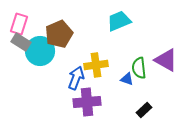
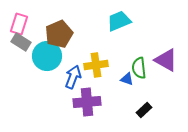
cyan circle: moved 7 px right, 5 px down
blue arrow: moved 3 px left, 1 px up
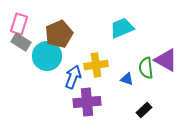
cyan trapezoid: moved 3 px right, 7 px down
green semicircle: moved 7 px right
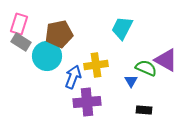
cyan trapezoid: rotated 40 degrees counterclockwise
brown pentagon: rotated 12 degrees clockwise
green semicircle: rotated 120 degrees clockwise
blue triangle: moved 4 px right, 2 px down; rotated 40 degrees clockwise
black rectangle: rotated 49 degrees clockwise
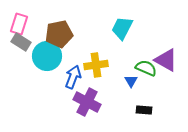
purple cross: rotated 32 degrees clockwise
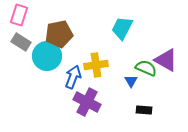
pink rectangle: moved 9 px up
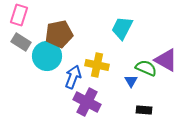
yellow cross: moved 1 px right; rotated 20 degrees clockwise
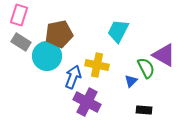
cyan trapezoid: moved 4 px left, 3 px down
purple triangle: moved 2 px left, 5 px up
green semicircle: rotated 40 degrees clockwise
blue triangle: rotated 16 degrees clockwise
